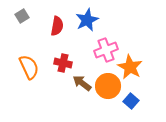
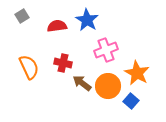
blue star: rotated 15 degrees counterclockwise
red semicircle: rotated 108 degrees counterclockwise
orange star: moved 7 px right, 6 px down
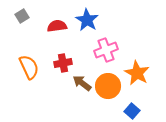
red cross: rotated 24 degrees counterclockwise
blue square: moved 1 px right, 10 px down
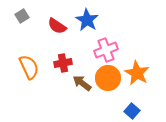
red semicircle: rotated 138 degrees counterclockwise
orange circle: moved 8 px up
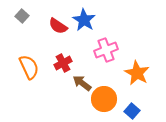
gray square: rotated 16 degrees counterclockwise
blue star: moved 3 px left
red semicircle: moved 1 px right
red cross: rotated 18 degrees counterclockwise
orange circle: moved 4 px left, 21 px down
